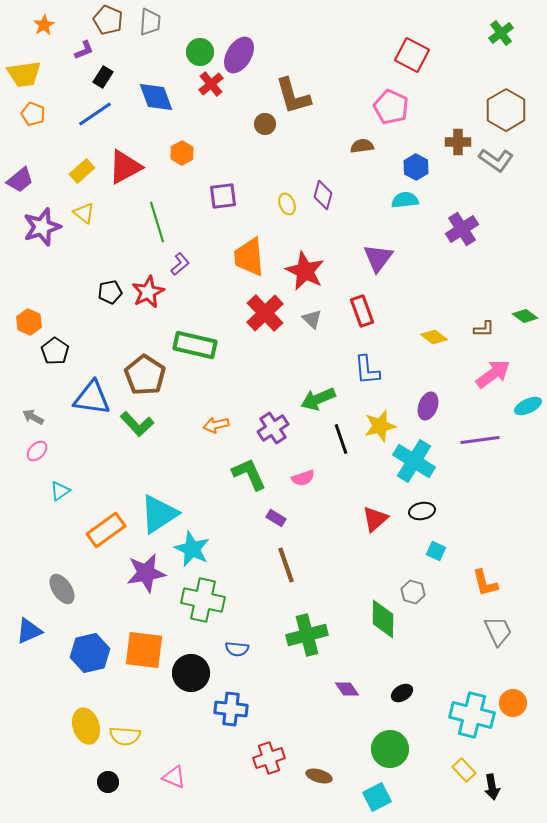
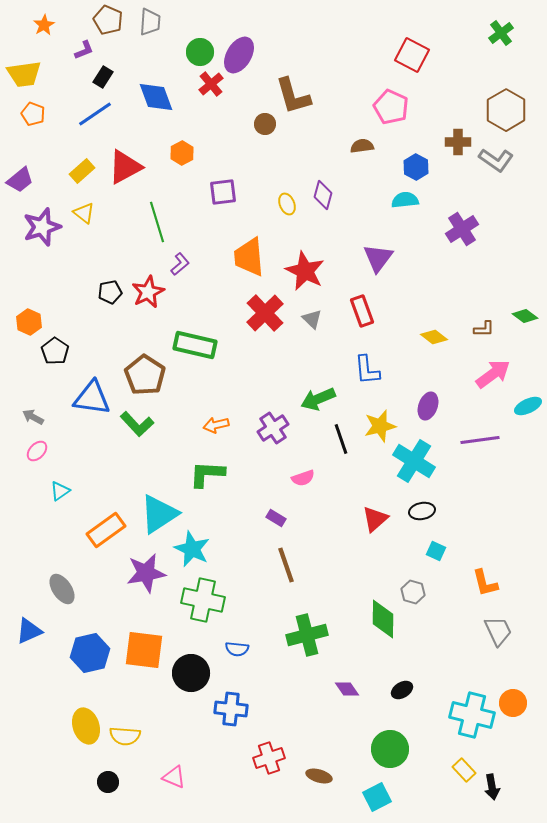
purple square at (223, 196): moved 4 px up
green L-shape at (249, 474): moved 42 px left; rotated 63 degrees counterclockwise
black ellipse at (402, 693): moved 3 px up
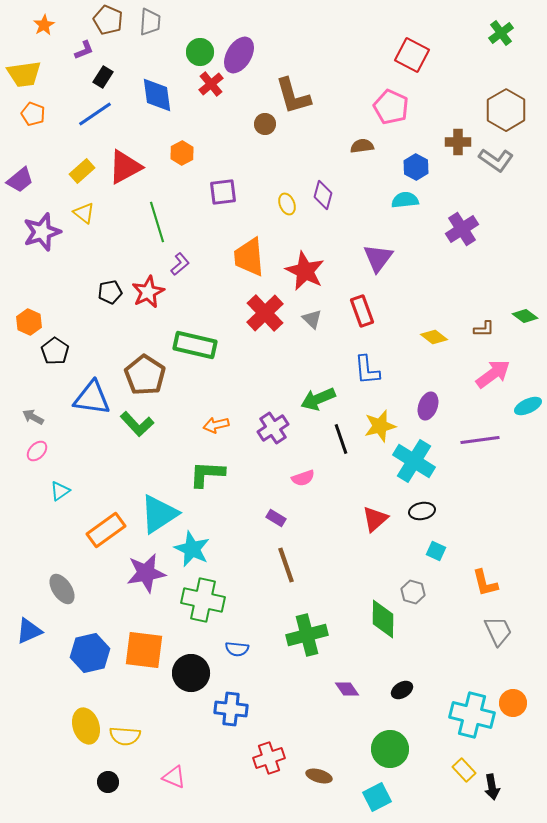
blue diamond at (156, 97): moved 1 px right, 2 px up; rotated 12 degrees clockwise
purple star at (42, 227): moved 5 px down
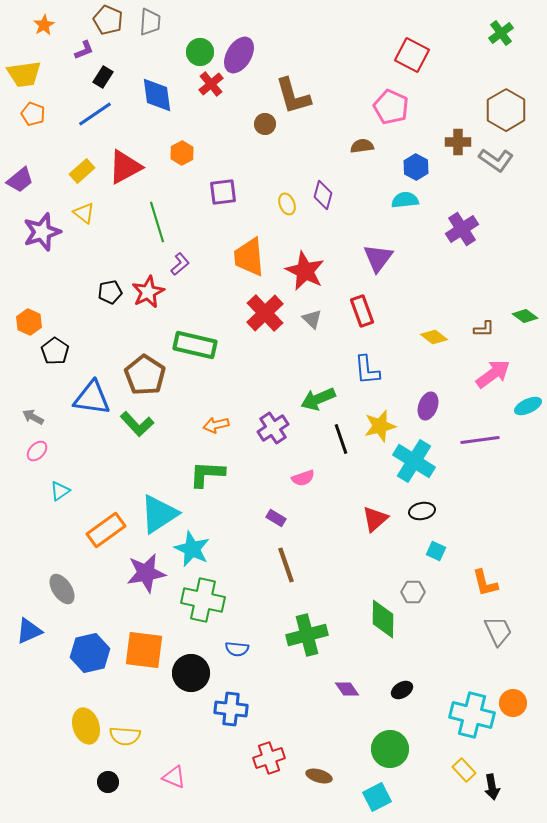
gray hexagon at (413, 592): rotated 15 degrees counterclockwise
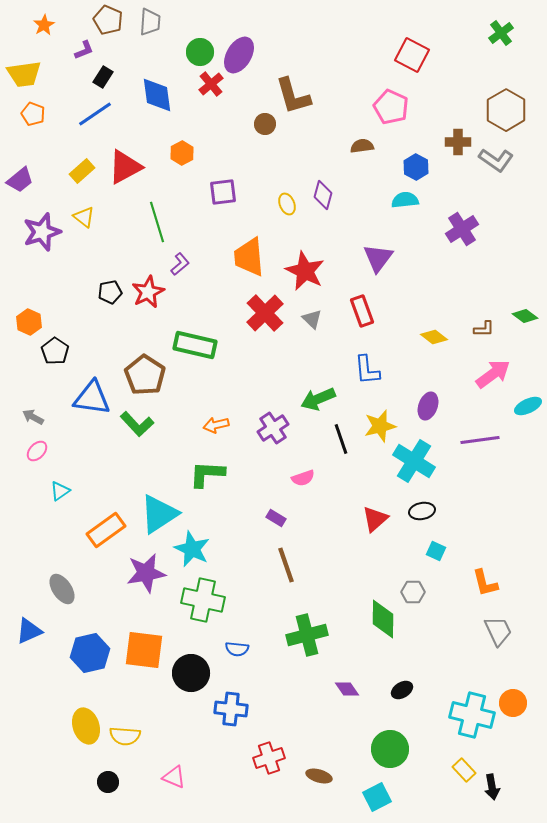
yellow triangle at (84, 213): moved 4 px down
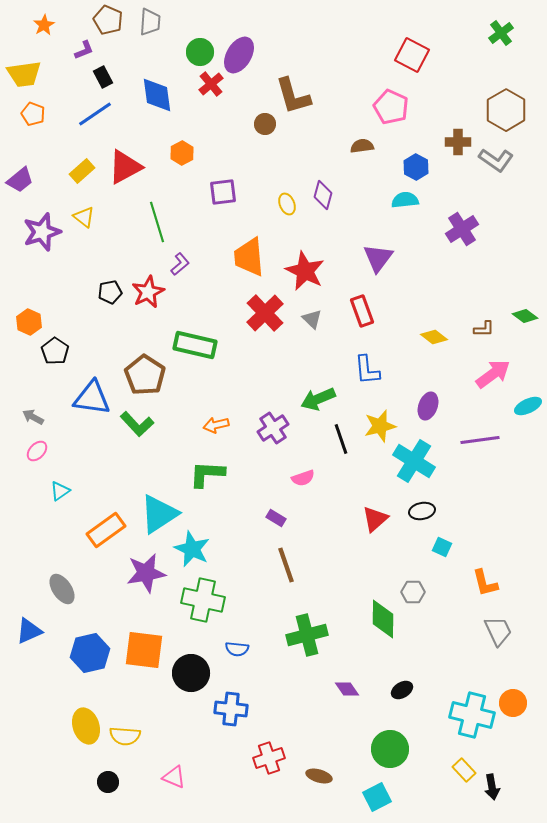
black rectangle at (103, 77): rotated 60 degrees counterclockwise
cyan square at (436, 551): moved 6 px right, 4 px up
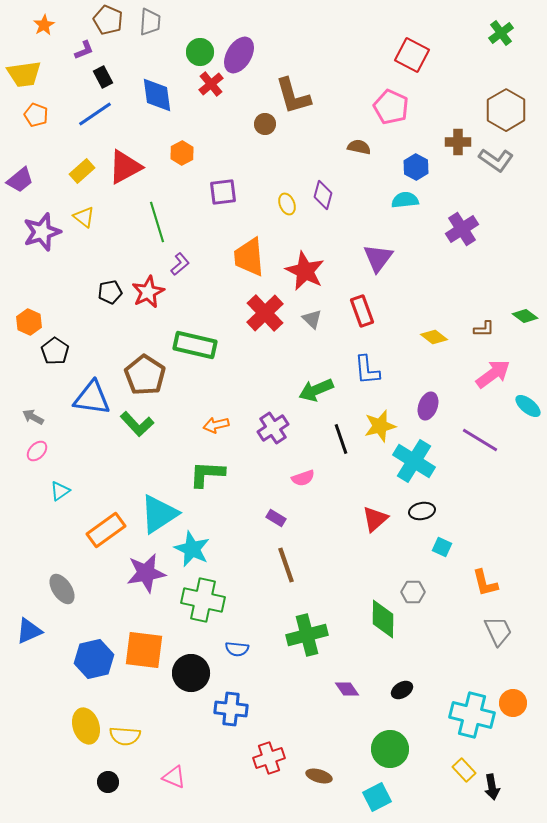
orange pentagon at (33, 114): moved 3 px right, 1 px down
brown semicircle at (362, 146): moved 3 px left, 1 px down; rotated 20 degrees clockwise
green arrow at (318, 399): moved 2 px left, 9 px up
cyan ellipse at (528, 406): rotated 64 degrees clockwise
purple line at (480, 440): rotated 39 degrees clockwise
blue hexagon at (90, 653): moved 4 px right, 6 px down
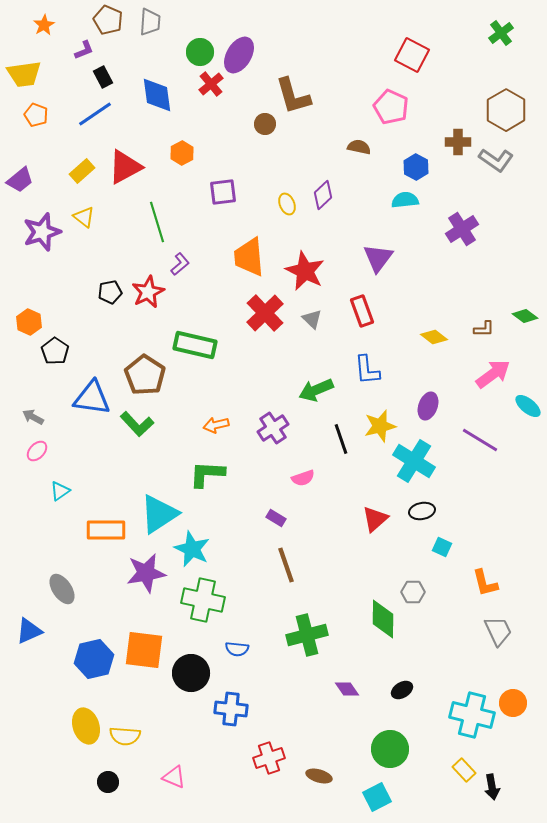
purple diamond at (323, 195): rotated 32 degrees clockwise
orange rectangle at (106, 530): rotated 36 degrees clockwise
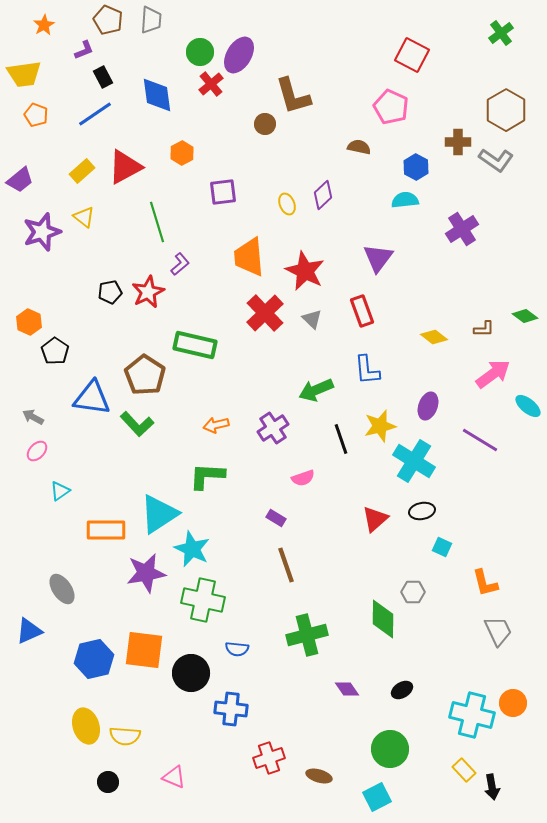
gray trapezoid at (150, 22): moved 1 px right, 2 px up
green L-shape at (207, 474): moved 2 px down
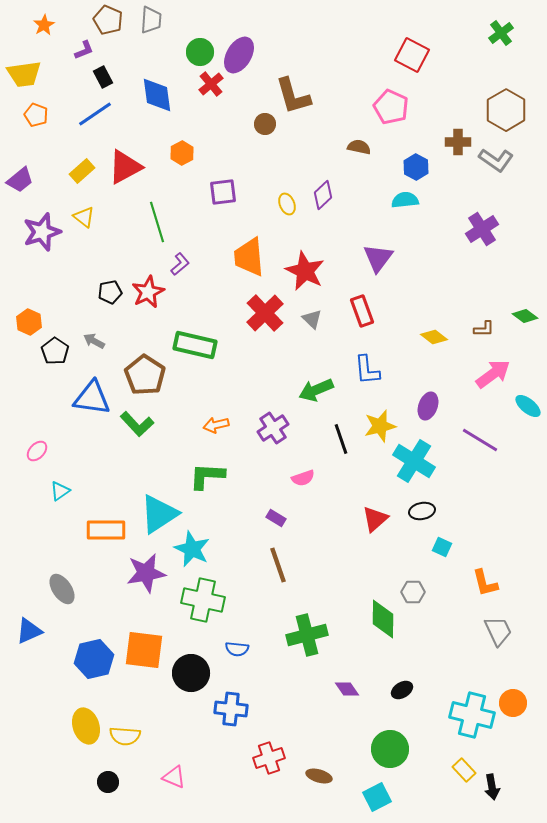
purple cross at (462, 229): moved 20 px right
gray arrow at (33, 417): moved 61 px right, 76 px up
brown line at (286, 565): moved 8 px left
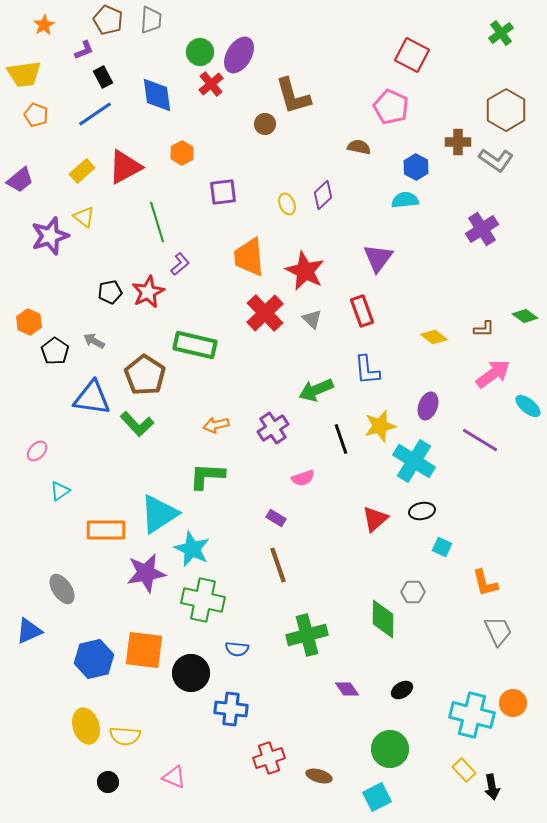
purple star at (42, 232): moved 8 px right, 4 px down
